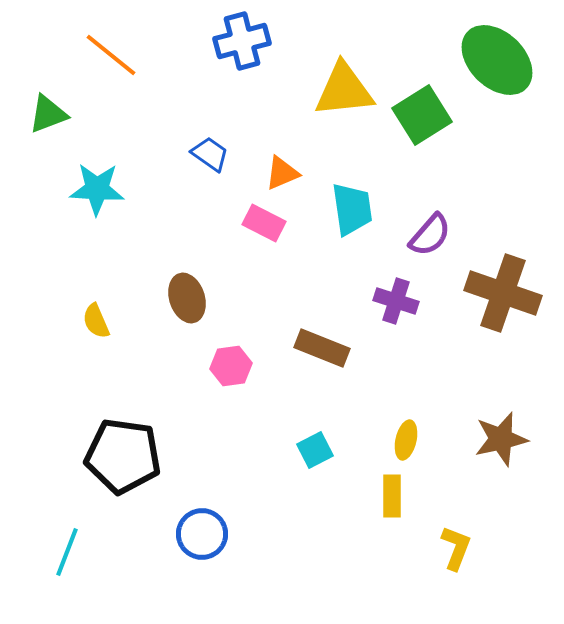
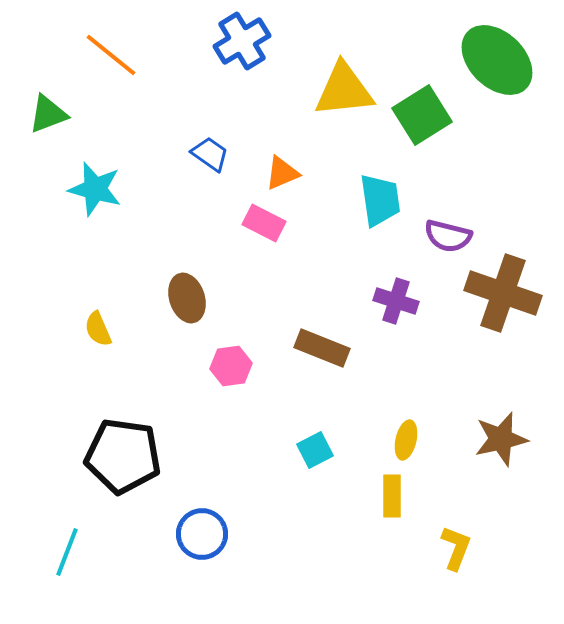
blue cross: rotated 16 degrees counterclockwise
cyan star: moved 2 px left; rotated 12 degrees clockwise
cyan trapezoid: moved 28 px right, 9 px up
purple semicircle: moved 18 px right, 1 px down; rotated 63 degrees clockwise
yellow semicircle: moved 2 px right, 8 px down
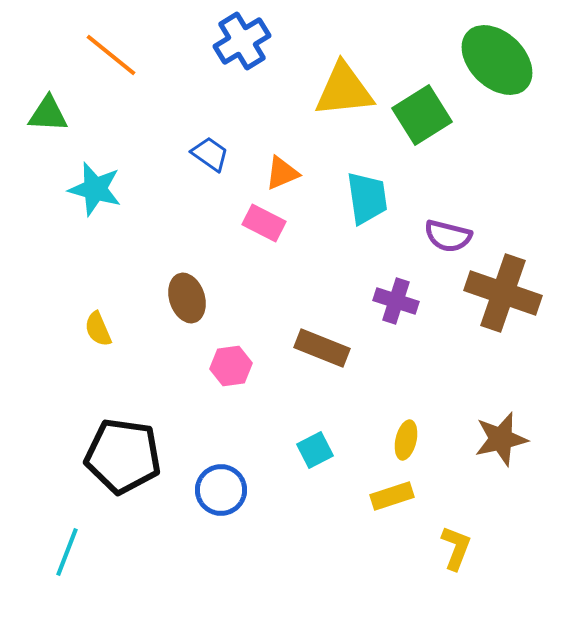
green triangle: rotated 24 degrees clockwise
cyan trapezoid: moved 13 px left, 2 px up
yellow rectangle: rotated 72 degrees clockwise
blue circle: moved 19 px right, 44 px up
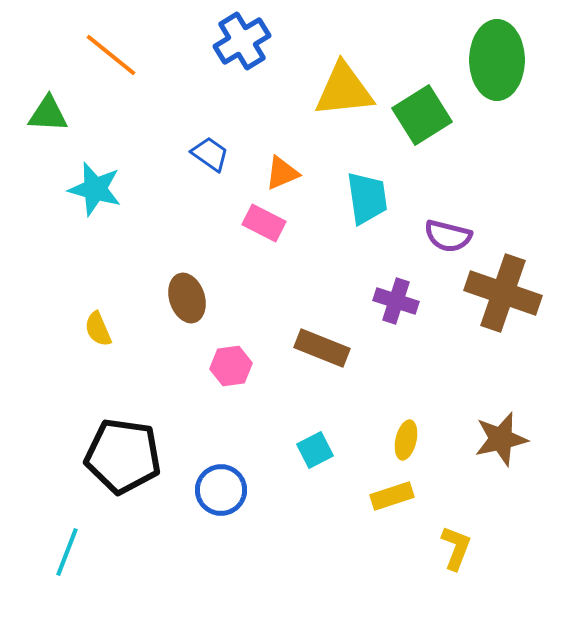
green ellipse: rotated 46 degrees clockwise
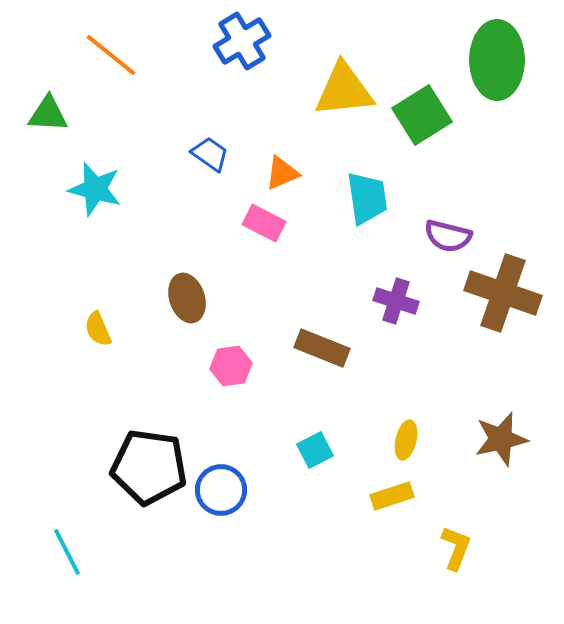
black pentagon: moved 26 px right, 11 px down
cyan line: rotated 48 degrees counterclockwise
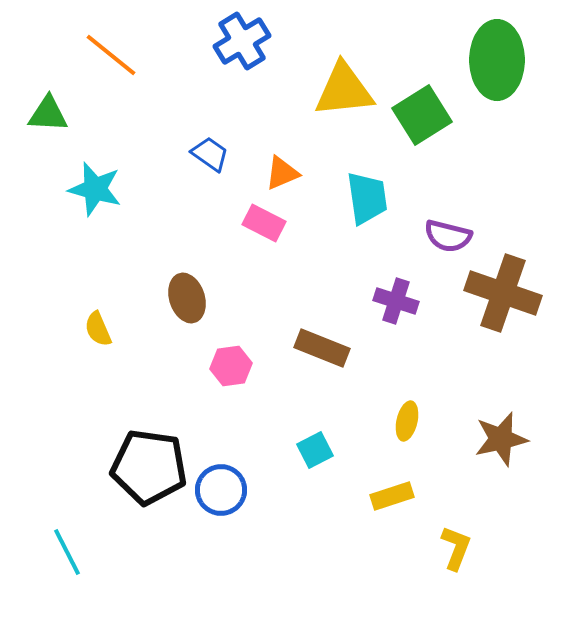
yellow ellipse: moved 1 px right, 19 px up
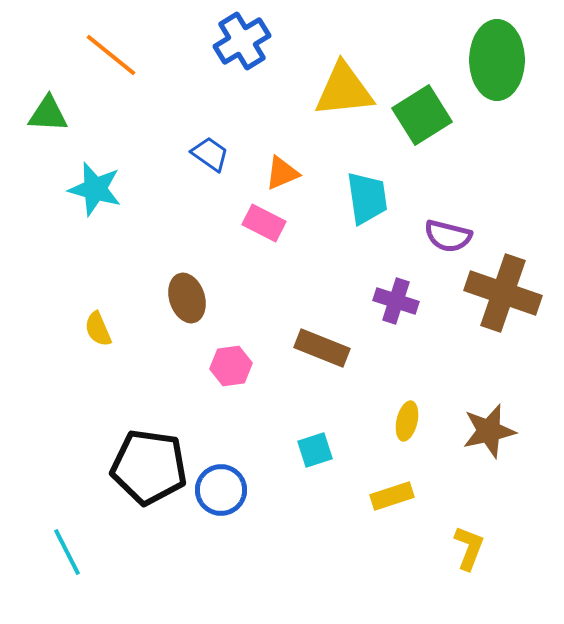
brown star: moved 12 px left, 8 px up
cyan square: rotated 9 degrees clockwise
yellow L-shape: moved 13 px right
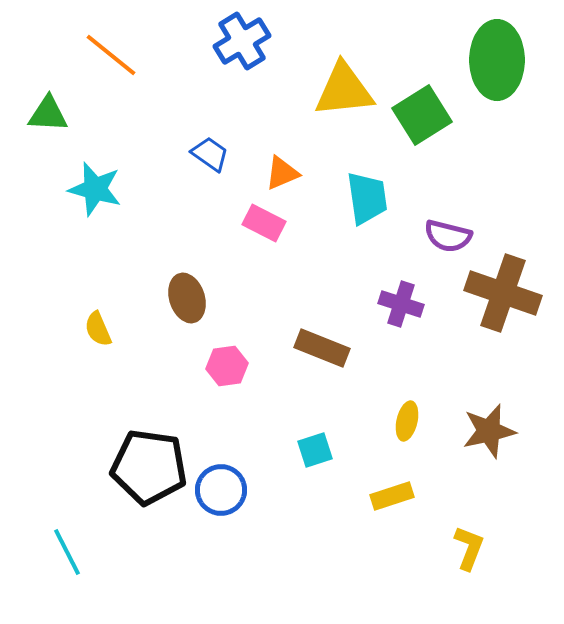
purple cross: moved 5 px right, 3 px down
pink hexagon: moved 4 px left
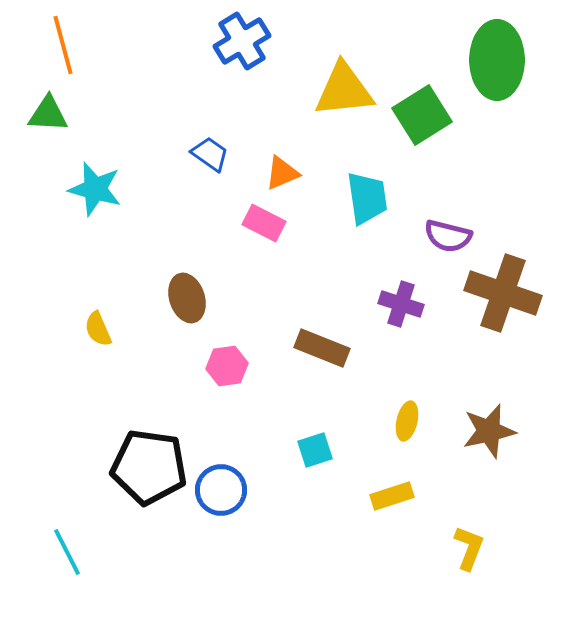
orange line: moved 48 px left, 10 px up; rotated 36 degrees clockwise
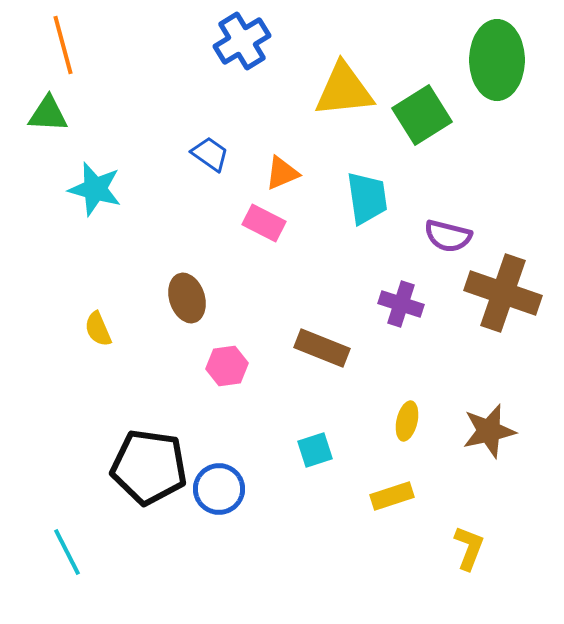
blue circle: moved 2 px left, 1 px up
